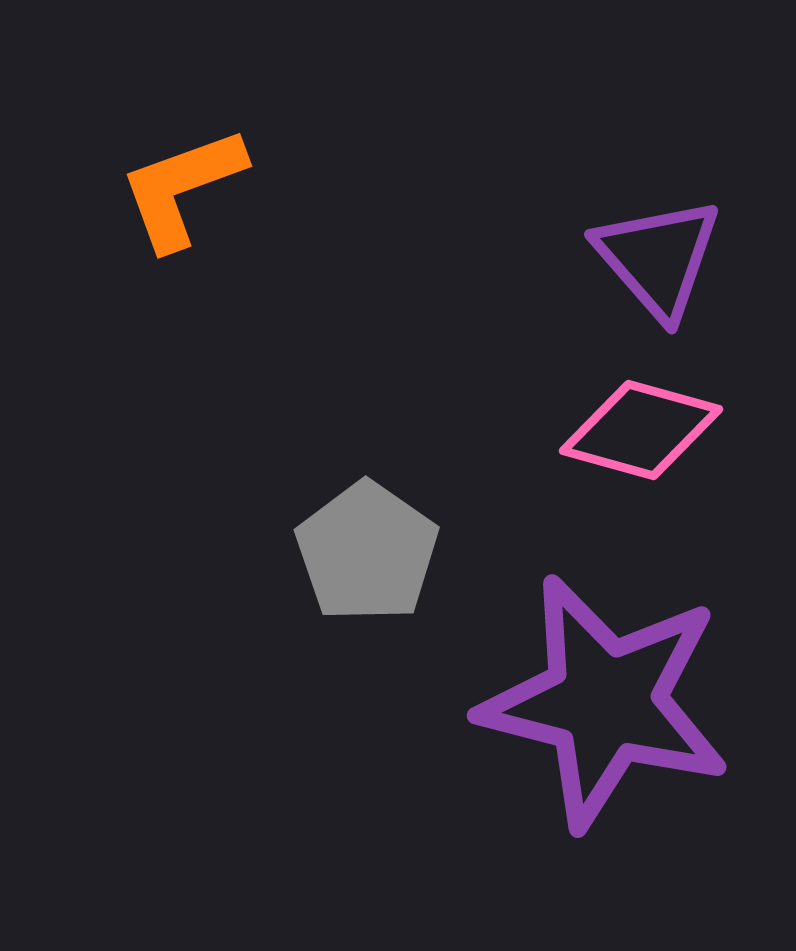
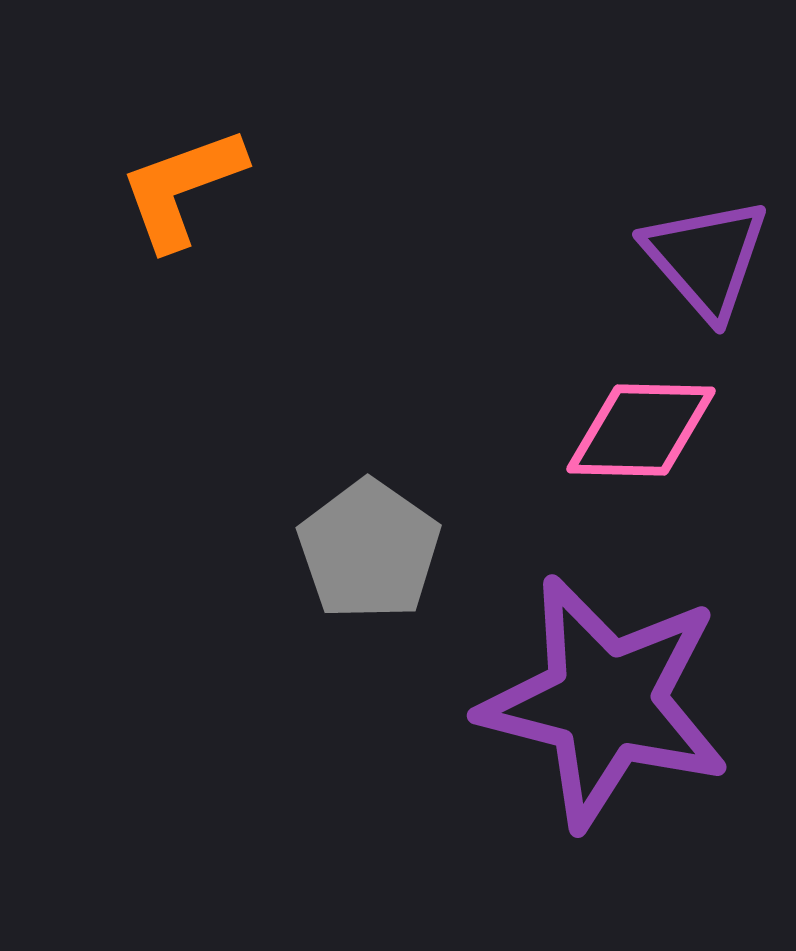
purple triangle: moved 48 px right
pink diamond: rotated 14 degrees counterclockwise
gray pentagon: moved 2 px right, 2 px up
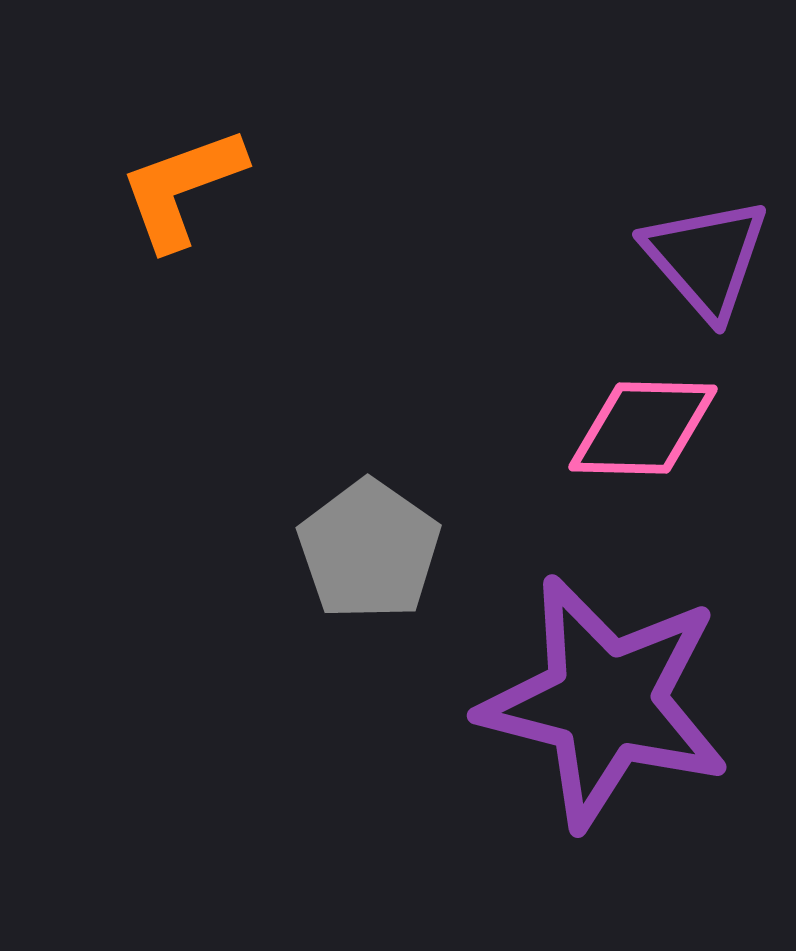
pink diamond: moved 2 px right, 2 px up
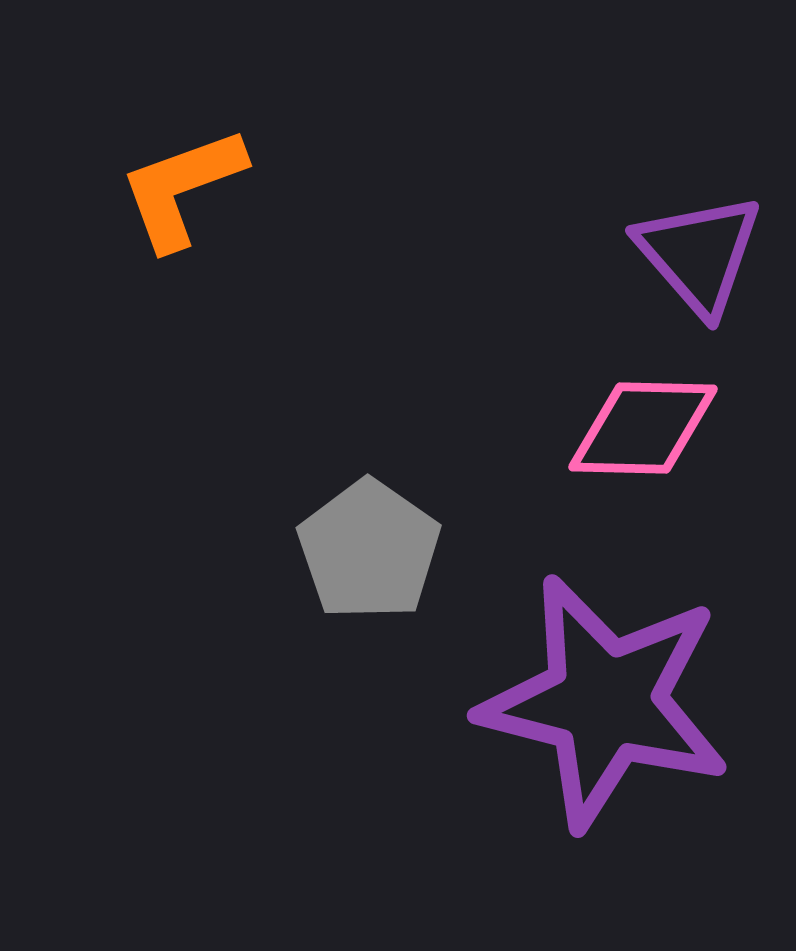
purple triangle: moved 7 px left, 4 px up
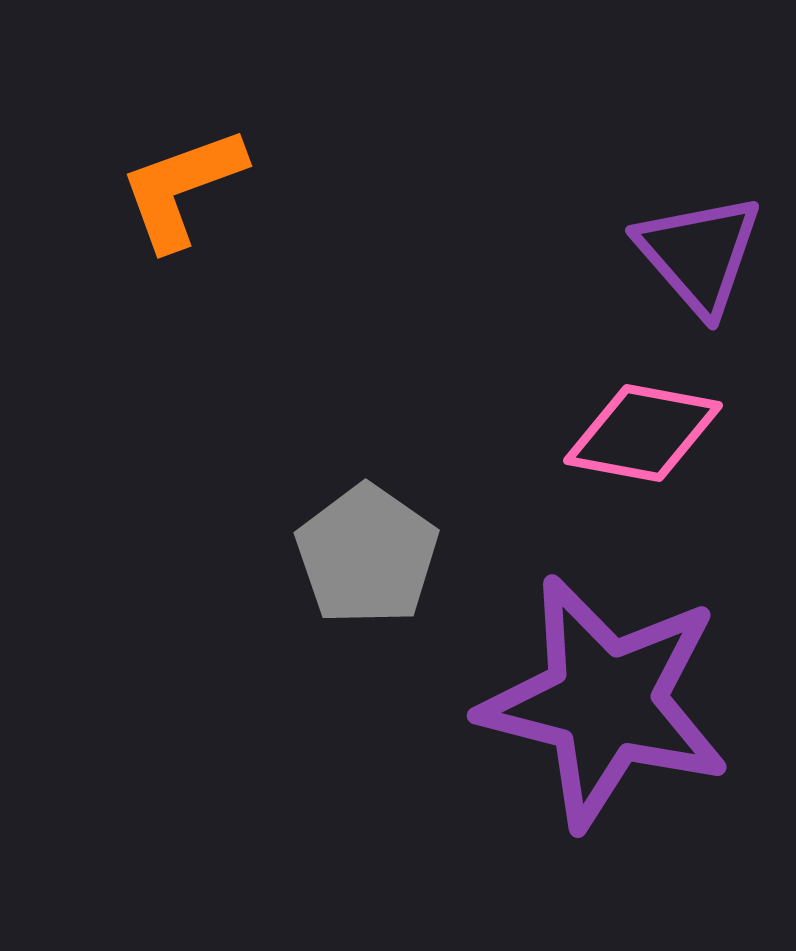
pink diamond: moved 5 px down; rotated 9 degrees clockwise
gray pentagon: moved 2 px left, 5 px down
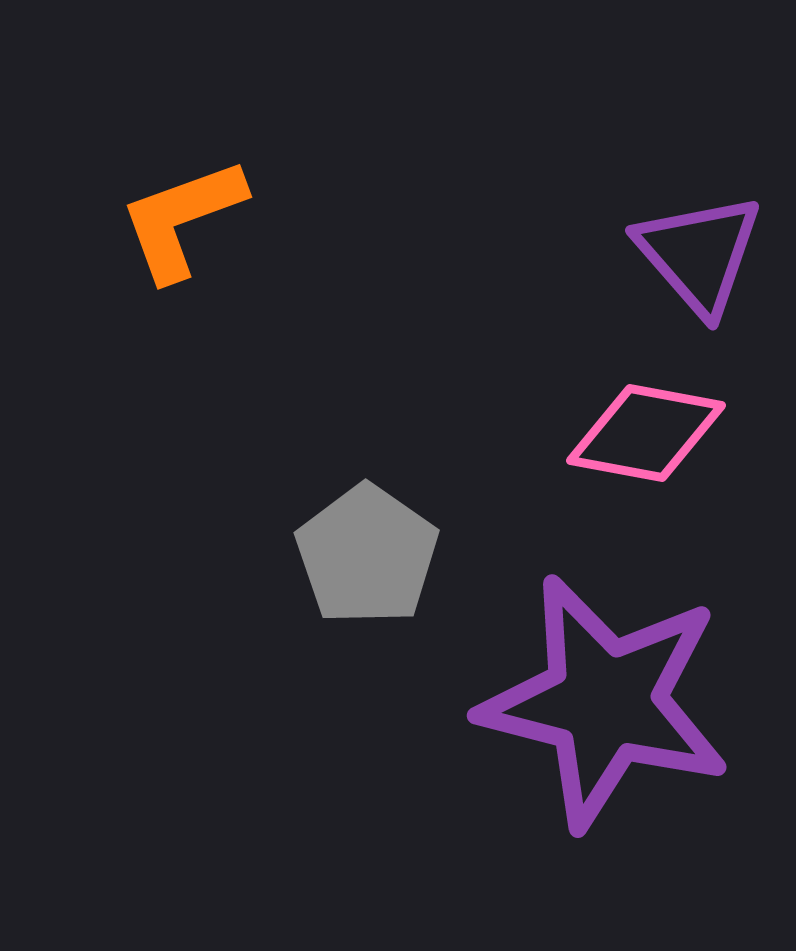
orange L-shape: moved 31 px down
pink diamond: moved 3 px right
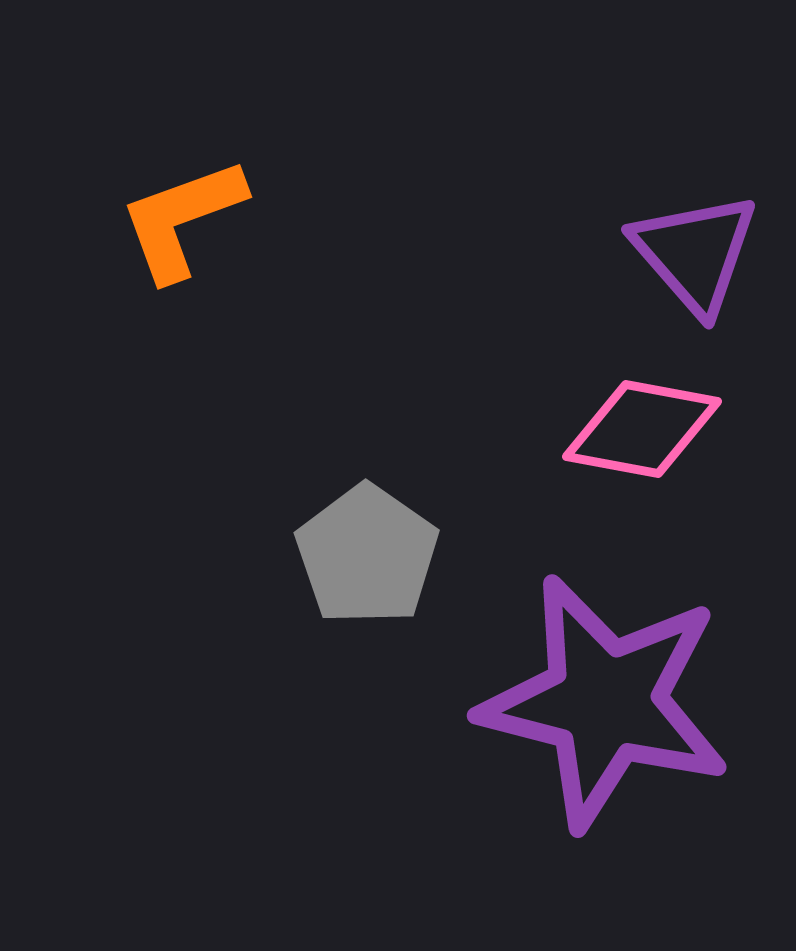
purple triangle: moved 4 px left, 1 px up
pink diamond: moved 4 px left, 4 px up
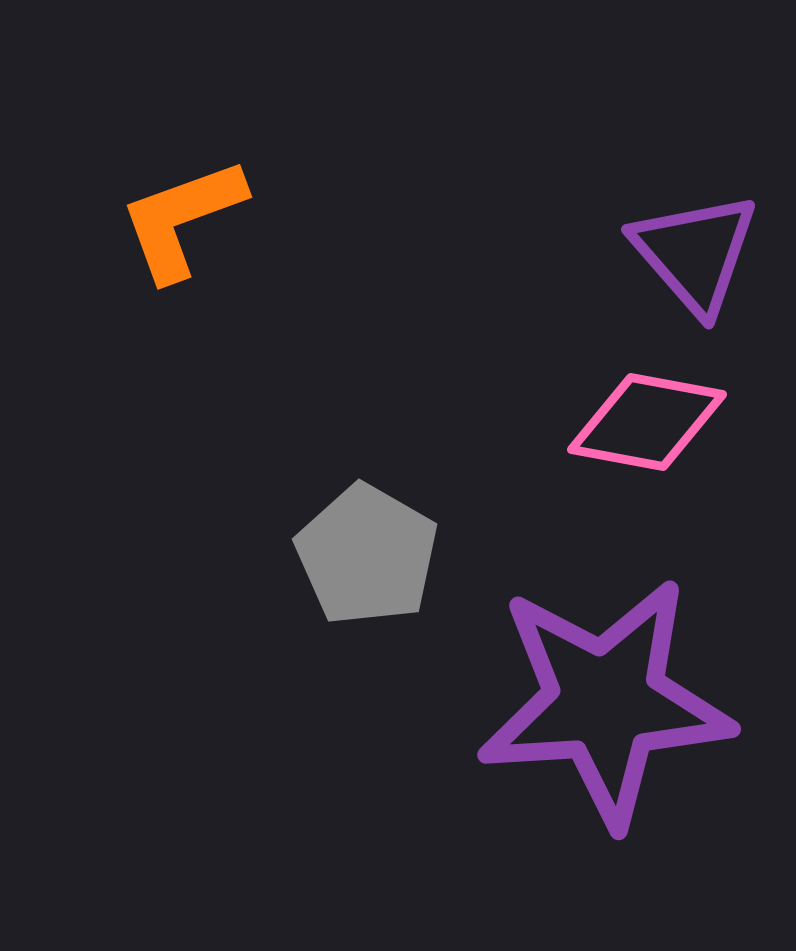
pink diamond: moved 5 px right, 7 px up
gray pentagon: rotated 5 degrees counterclockwise
purple star: rotated 18 degrees counterclockwise
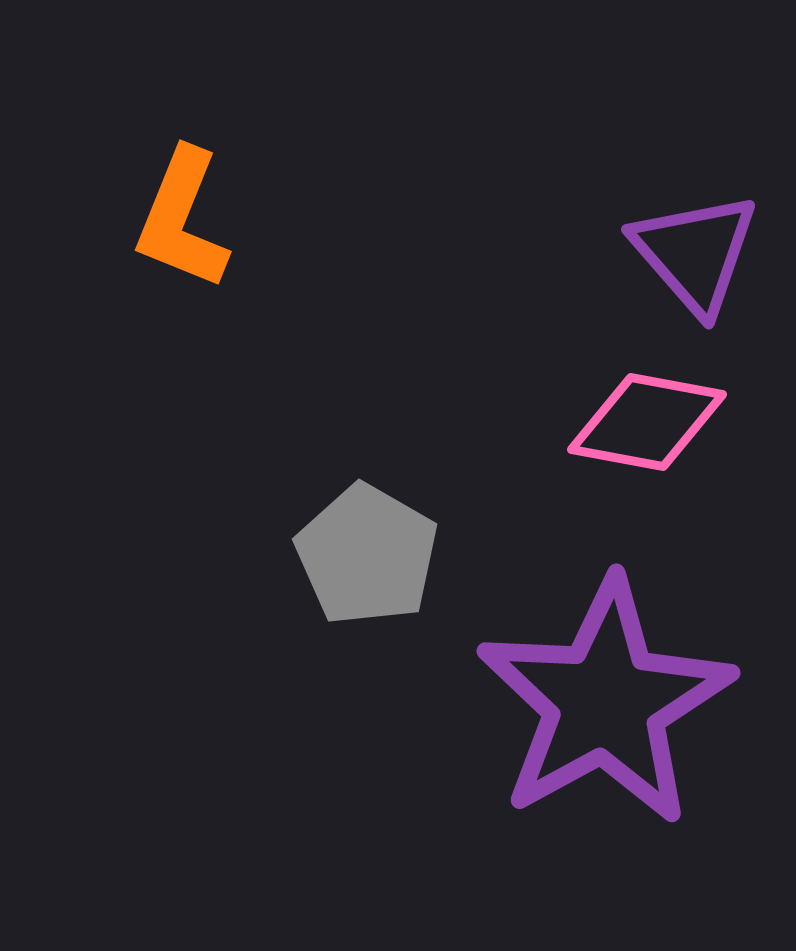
orange L-shape: rotated 48 degrees counterclockwise
purple star: rotated 25 degrees counterclockwise
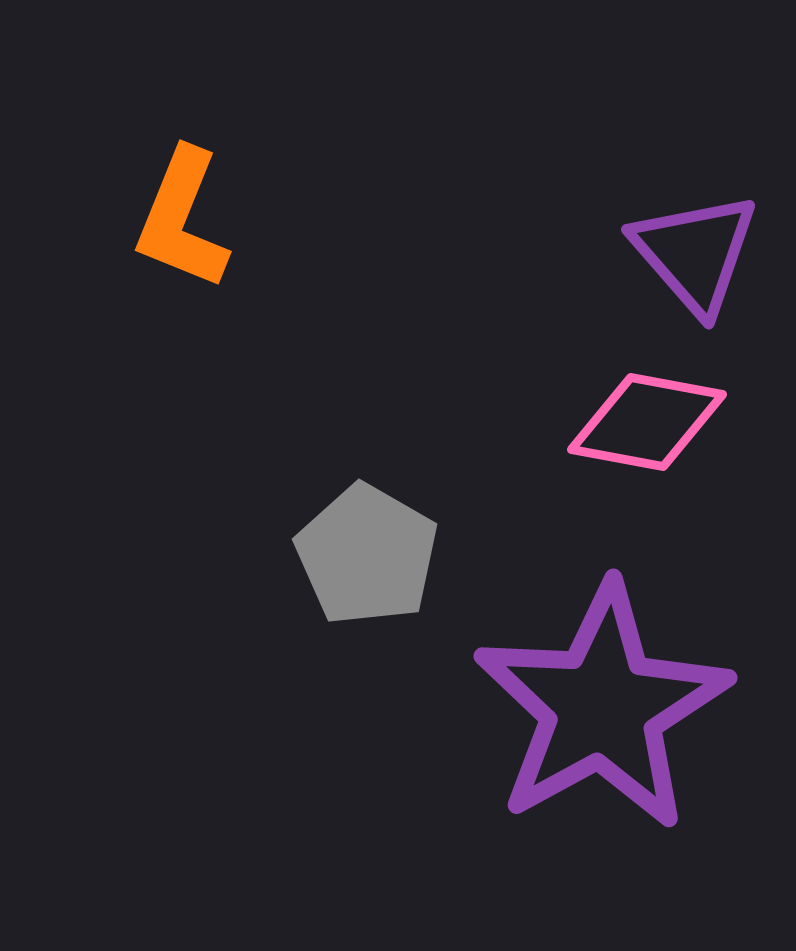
purple star: moved 3 px left, 5 px down
